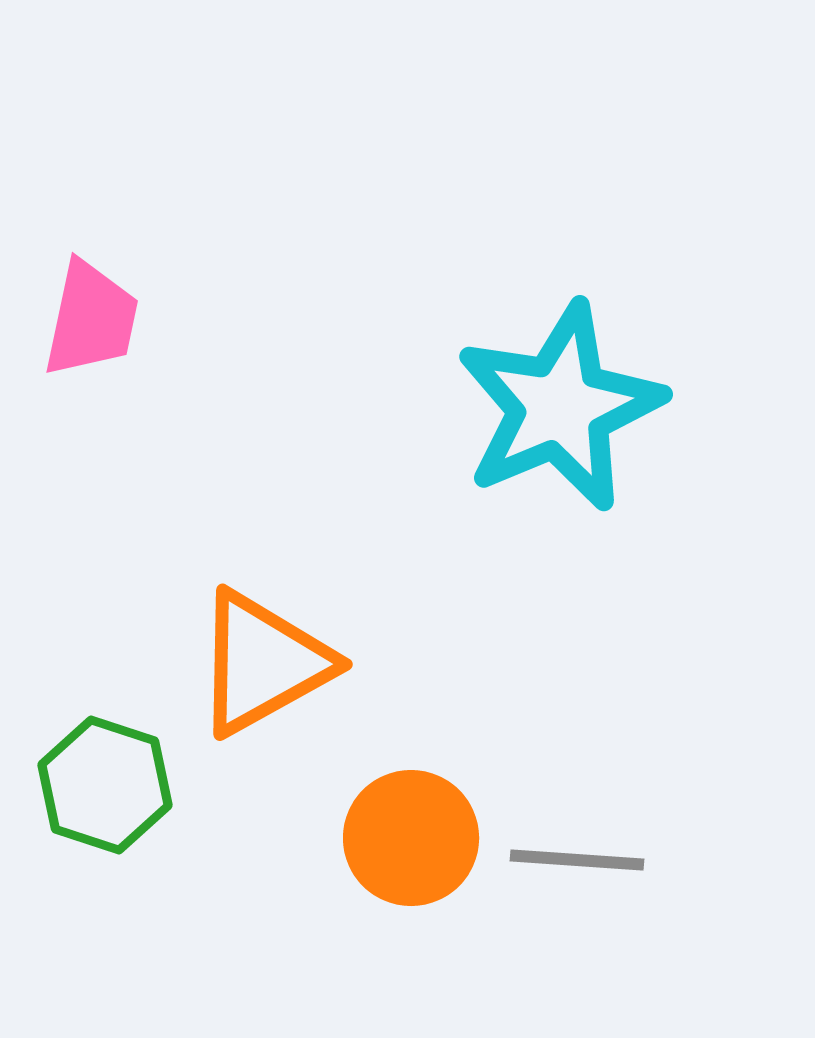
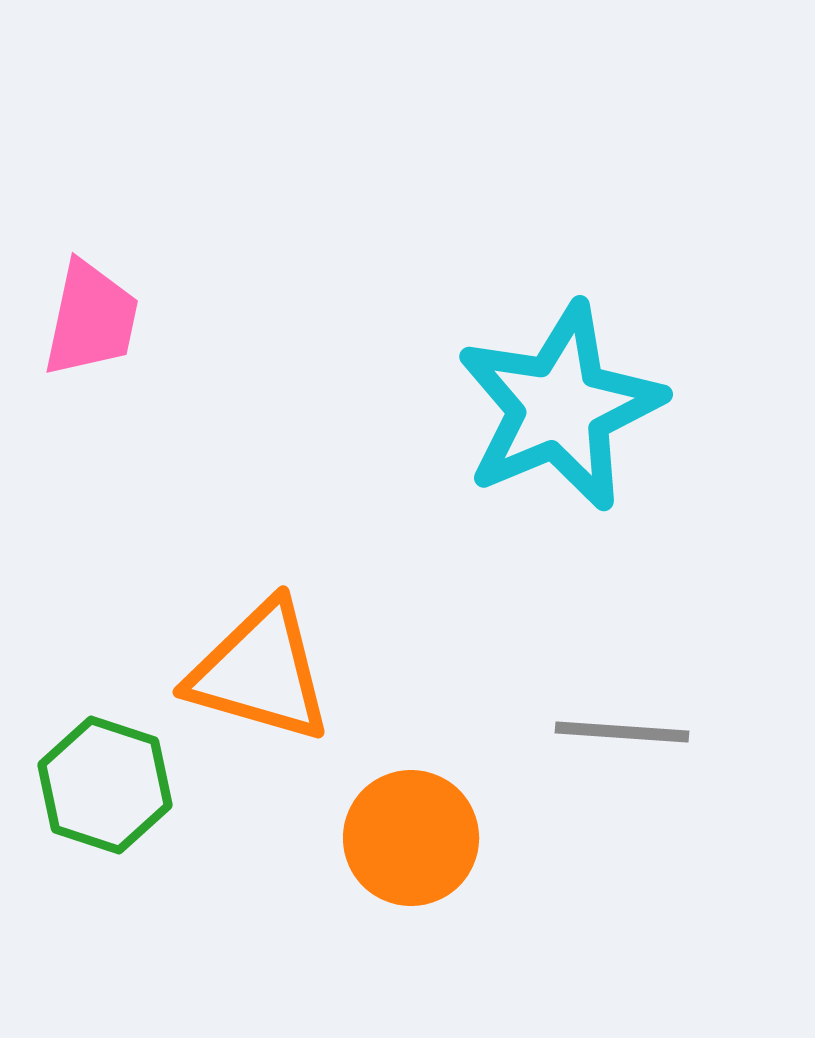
orange triangle: moved 3 px left, 9 px down; rotated 45 degrees clockwise
gray line: moved 45 px right, 128 px up
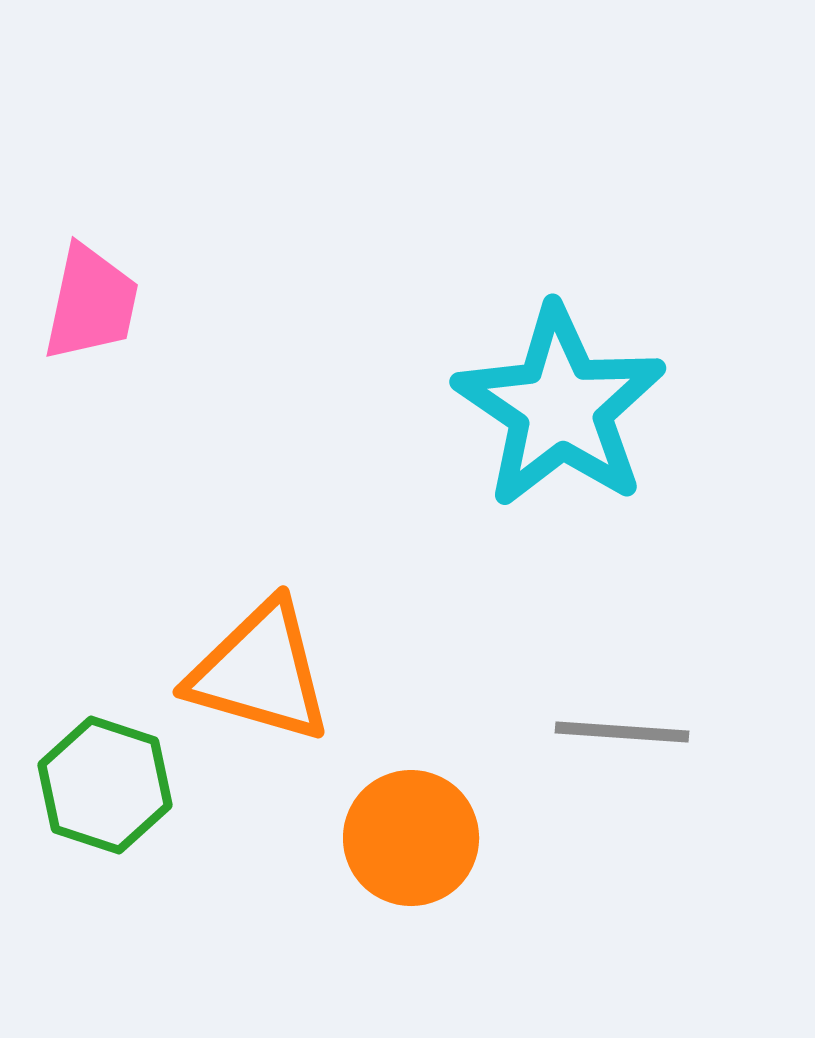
pink trapezoid: moved 16 px up
cyan star: rotated 15 degrees counterclockwise
